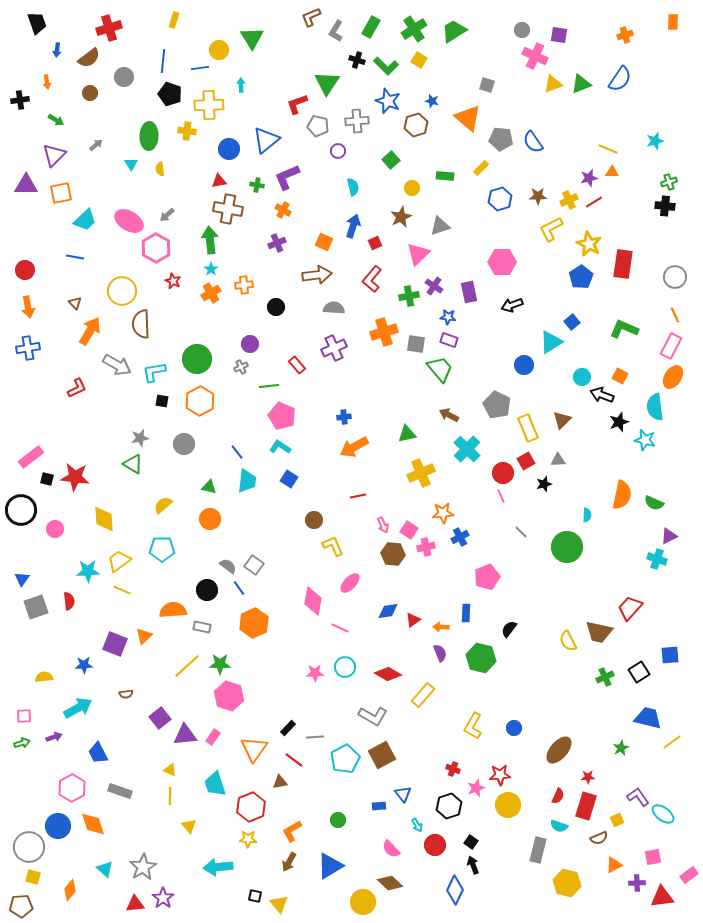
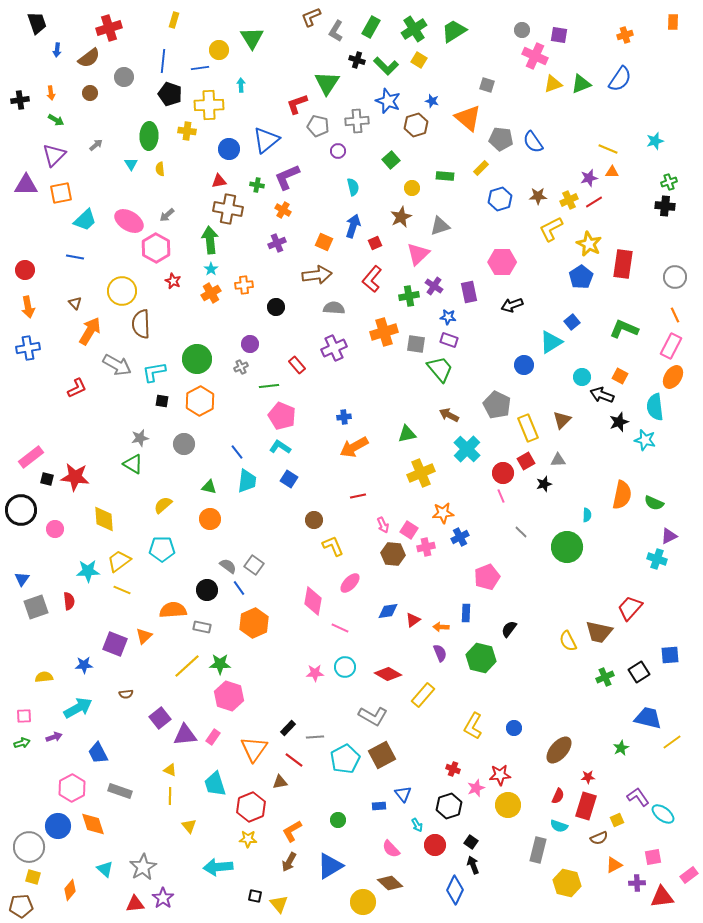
orange arrow at (47, 82): moved 4 px right, 11 px down
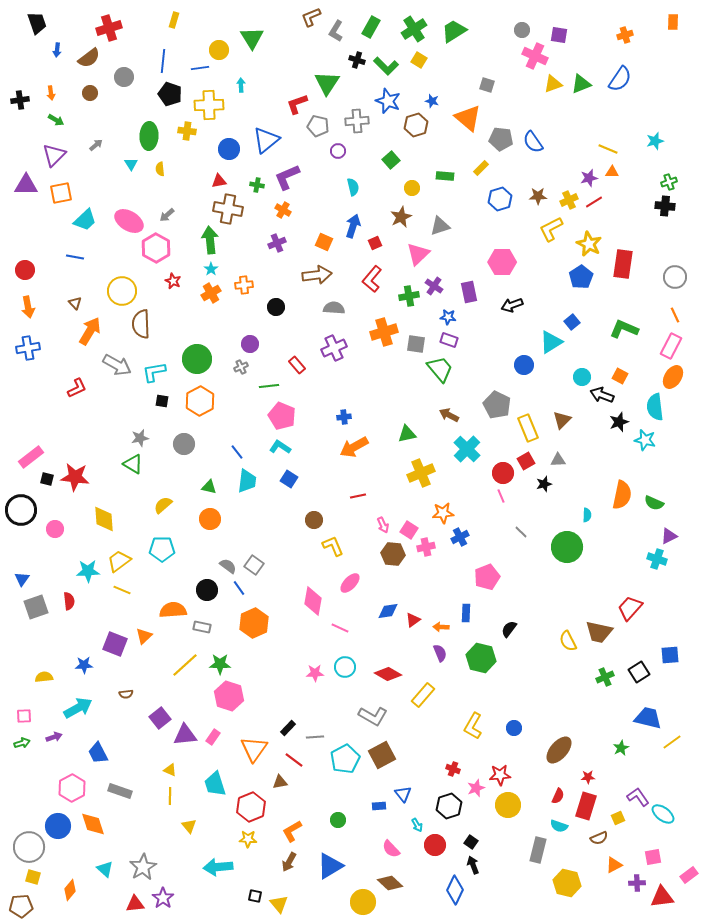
yellow line at (187, 666): moved 2 px left, 1 px up
yellow square at (617, 820): moved 1 px right, 2 px up
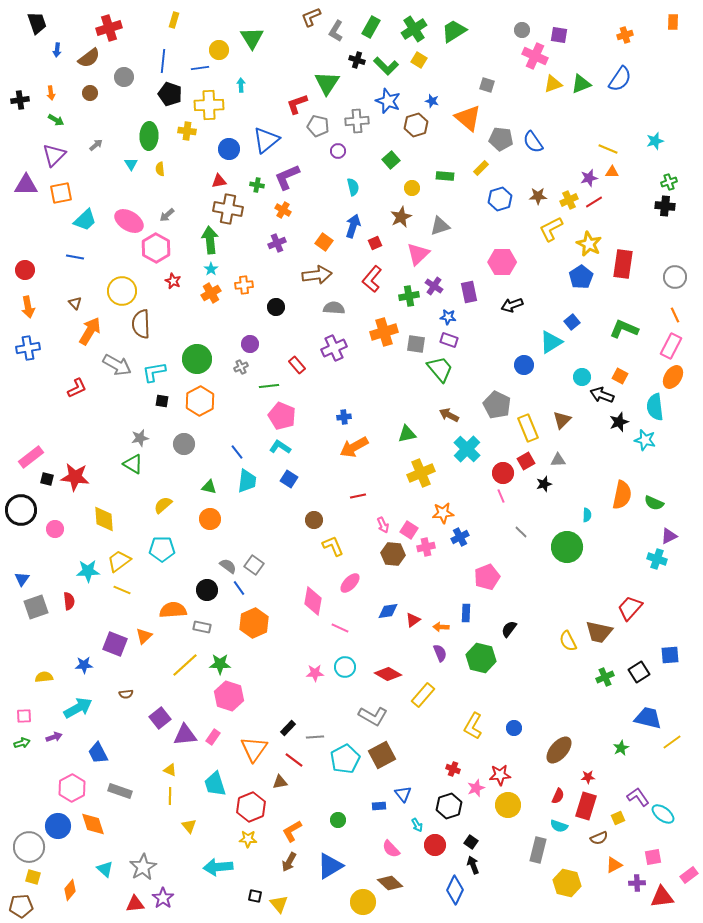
orange square at (324, 242): rotated 12 degrees clockwise
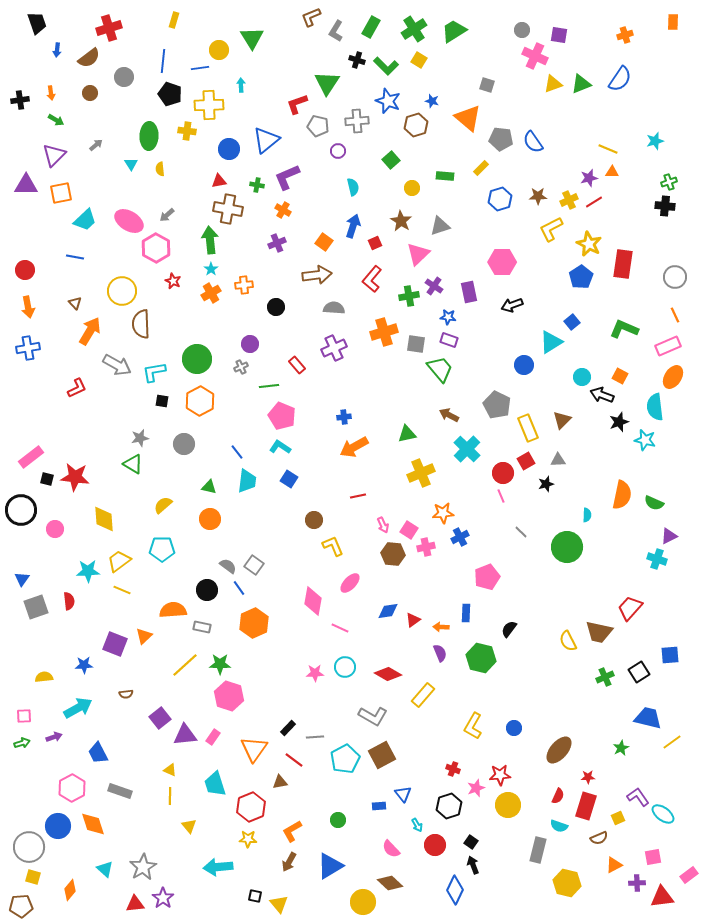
brown star at (401, 217): moved 4 px down; rotated 15 degrees counterclockwise
pink rectangle at (671, 346): moved 3 px left; rotated 40 degrees clockwise
black star at (544, 484): moved 2 px right
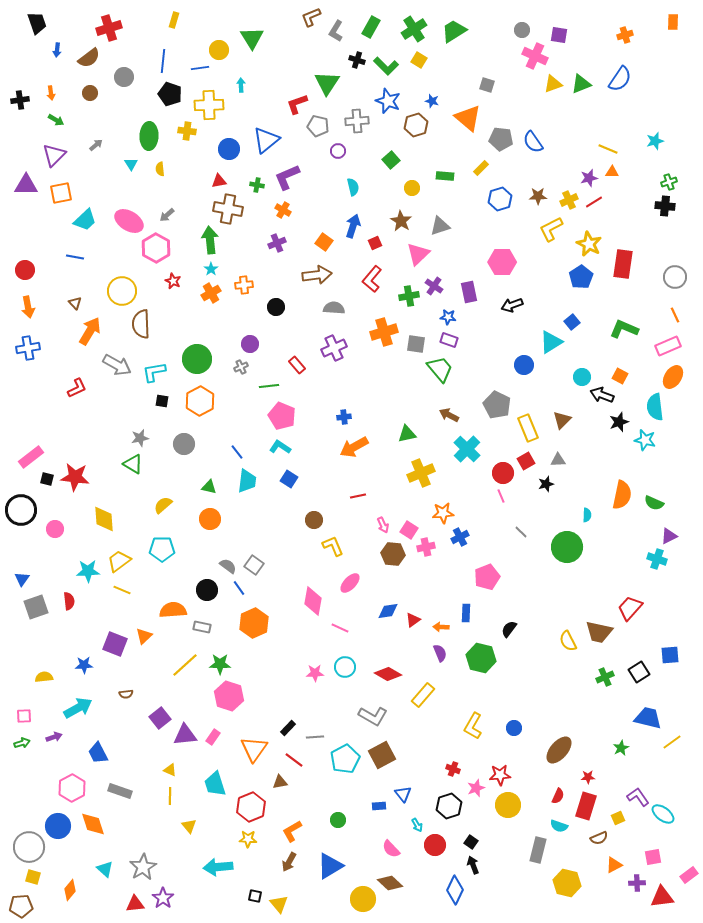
yellow circle at (363, 902): moved 3 px up
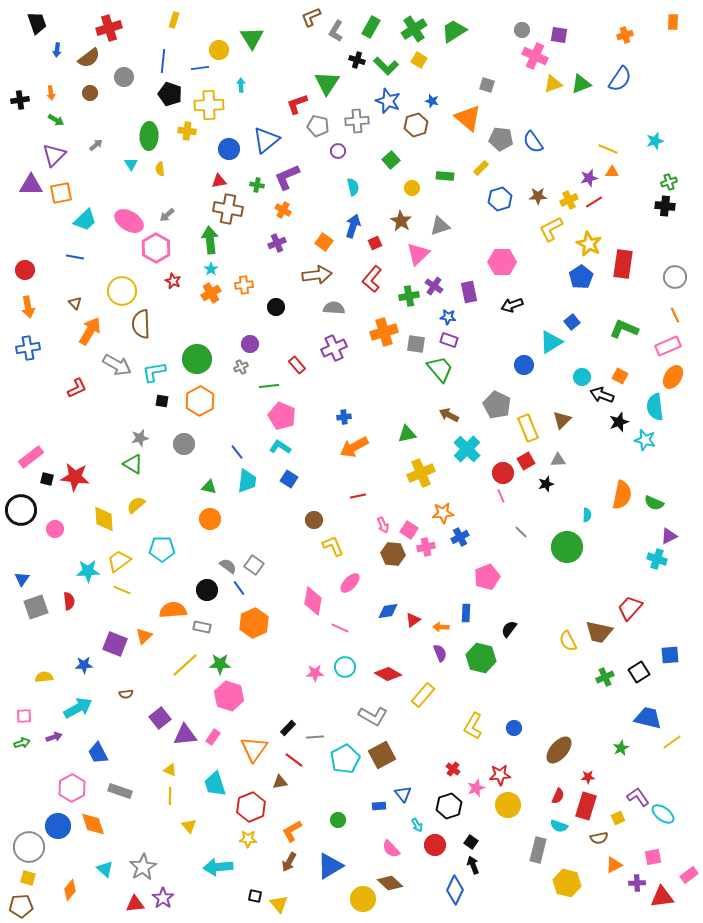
purple triangle at (26, 185): moved 5 px right
yellow semicircle at (163, 505): moved 27 px left
red cross at (453, 769): rotated 16 degrees clockwise
brown semicircle at (599, 838): rotated 12 degrees clockwise
yellow square at (33, 877): moved 5 px left, 1 px down
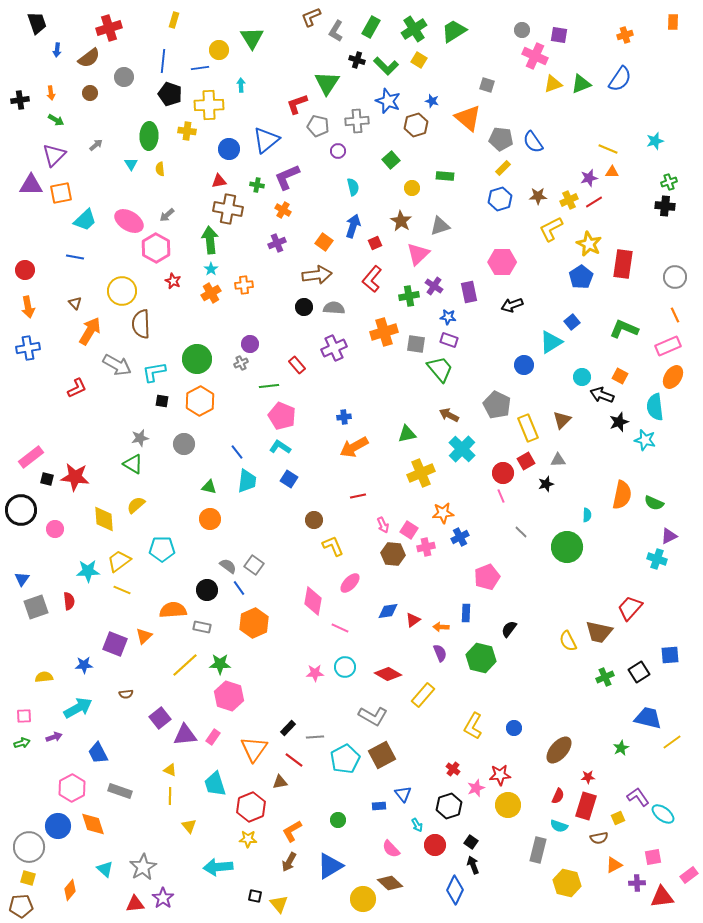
yellow rectangle at (481, 168): moved 22 px right
black circle at (276, 307): moved 28 px right
gray cross at (241, 367): moved 4 px up
cyan cross at (467, 449): moved 5 px left
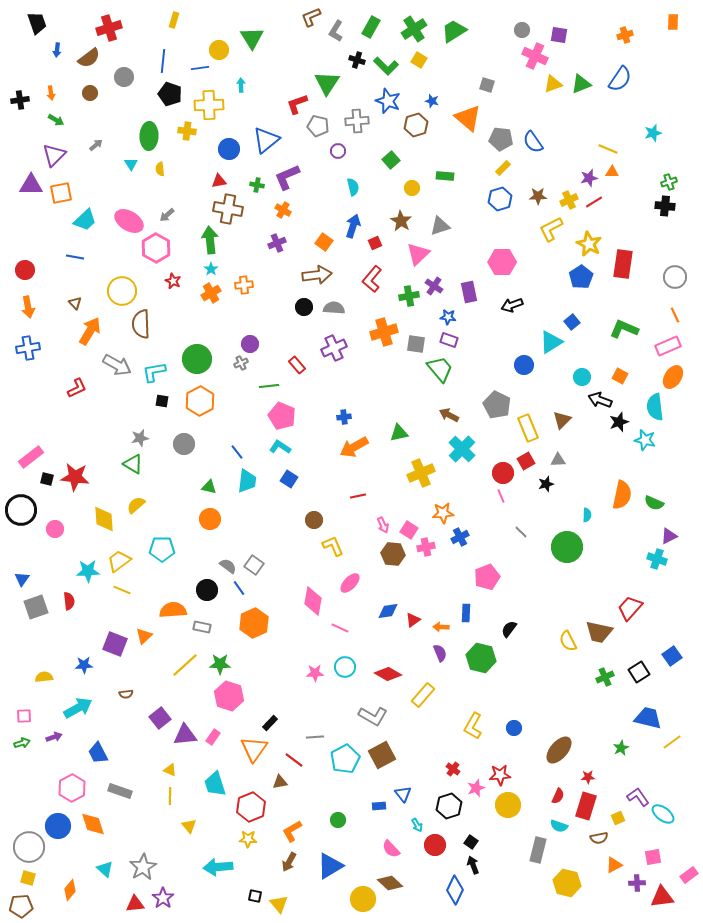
cyan star at (655, 141): moved 2 px left, 8 px up
black arrow at (602, 395): moved 2 px left, 5 px down
green triangle at (407, 434): moved 8 px left, 1 px up
blue square at (670, 655): moved 2 px right, 1 px down; rotated 30 degrees counterclockwise
black rectangle at (288, 728): moved 18 px left, 5 px up
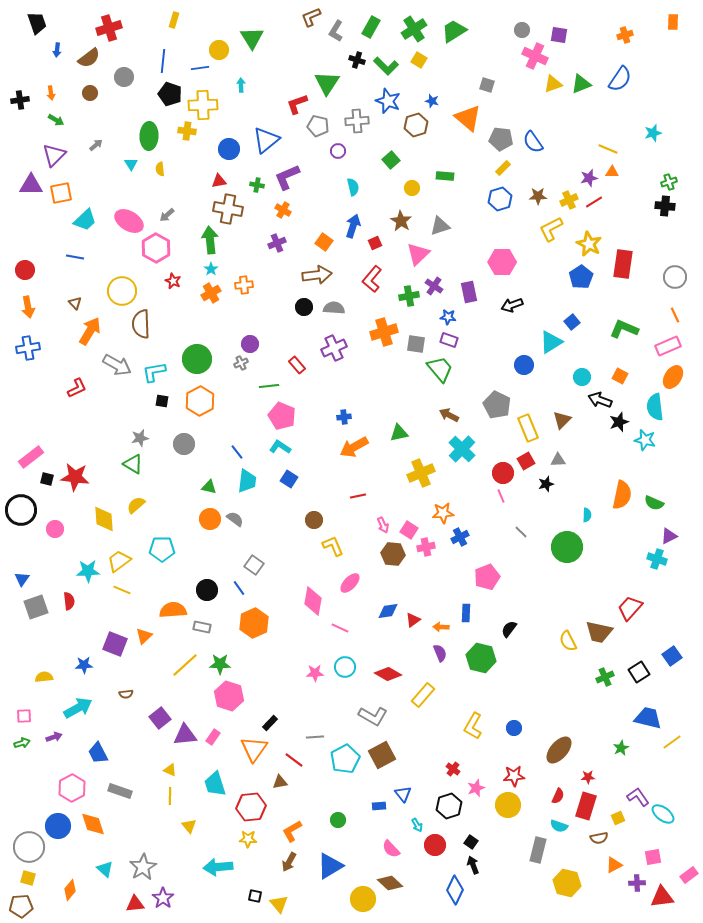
yellow cross at (209, 105): moved 6 px left
gray semicircle at (228, 566): moved 7 px right, 47 px up
red star at (500, 775): moved 14 px right, 1 px down
red hexagon at (251, 807): rotated 16 degrees clockwise
